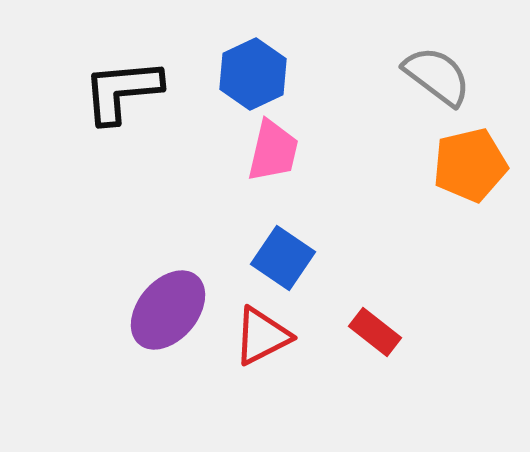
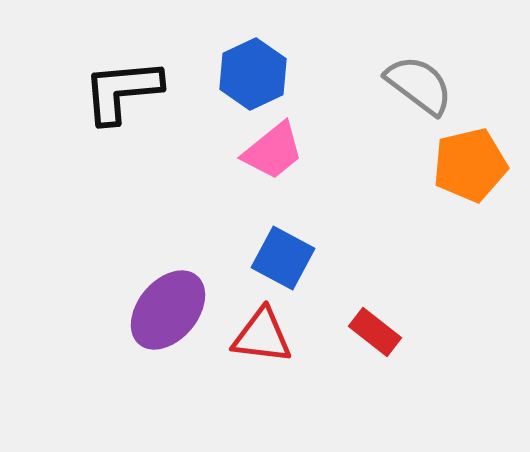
gray semicircle: moved 18 px left, 9 px down
pink trapezoid: rotated 38 degrees clockwise
blue square: rotated 6 degrees counterclockwise
red triangle: rotated 34 degrees clockwise
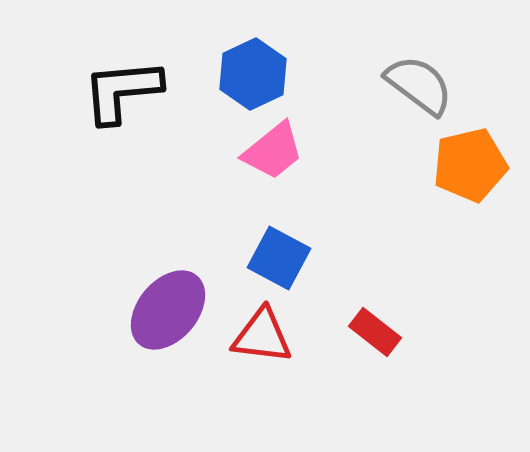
blue square: moved 4 px left
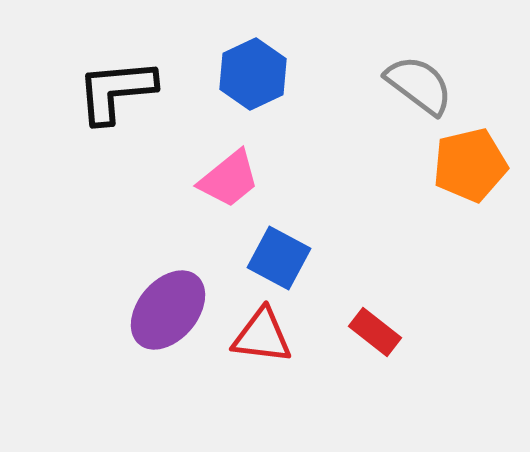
black L-shape: moved 6 px left
pink trapezoid: moved 44 px left, 28 px down
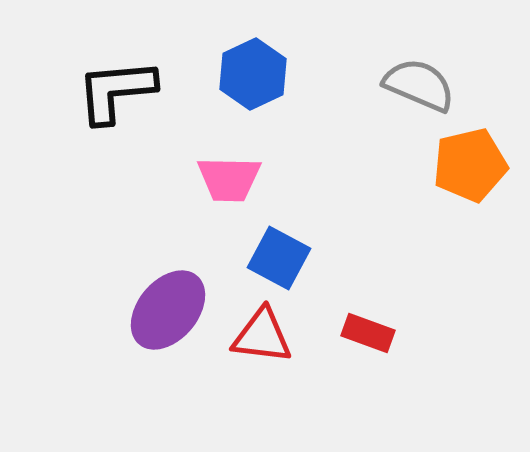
gray semicircle: rotated 14 degrees counterclockwise
pink trapezoid: rotated 40 degrees clockwise
red rectangle: moved 7 px left, 1 px down; rotated 18 degrees counterclockwise
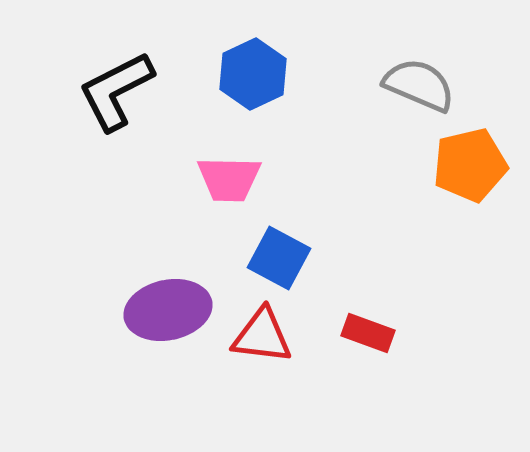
black L-shape: rotated 22 degrees counterclockwise
purple ellipse: rotated 38 degrees clockwise
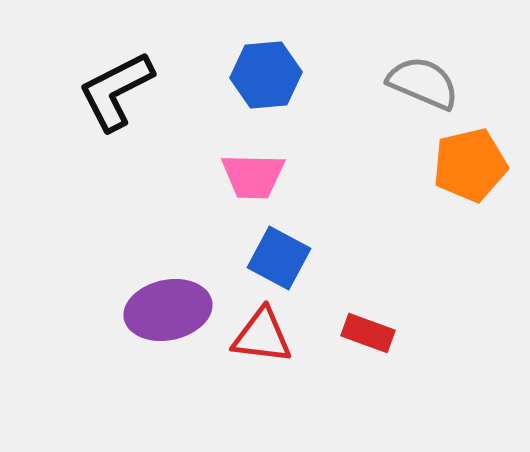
blue hexagon: moved 13 px right, 1 px down; rotated 20 degrees clockwise
gray semicircle: moved 4 px right, 2 px up
pink trapezoid: moved 24 px right, 3 px up
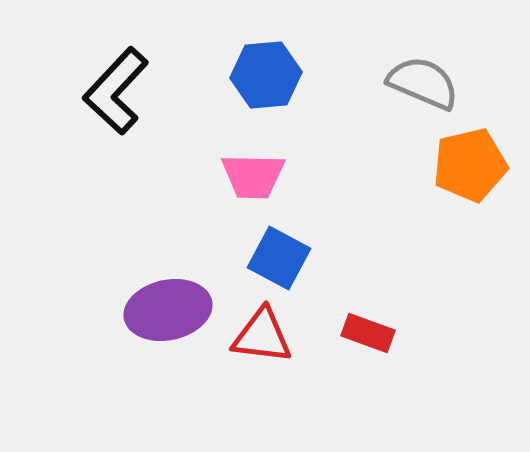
black L-shape: rotated 20 degrees counterclockwise
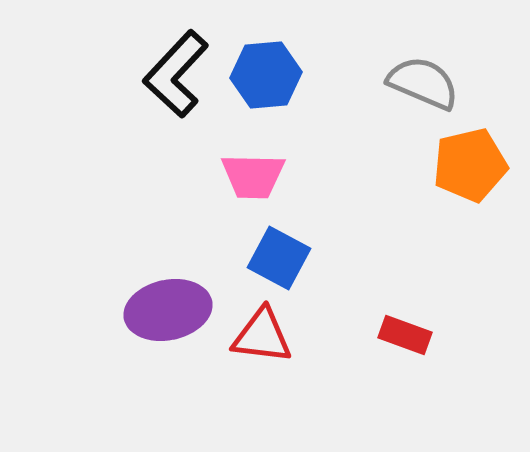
black L-shape: moved 60 px right, 17 px up
red rectangle: moved 37 px right, 2 px down
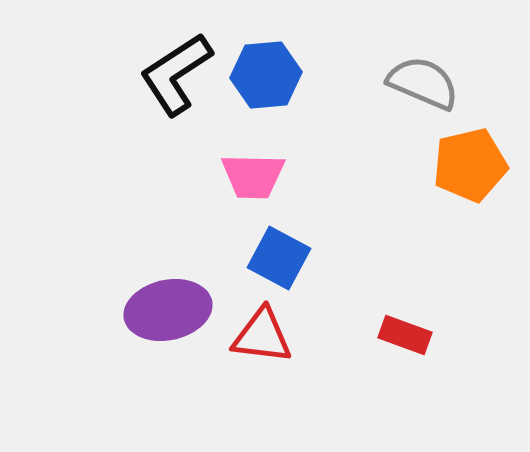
black L-shape: rotated 14 degrees clockwise
